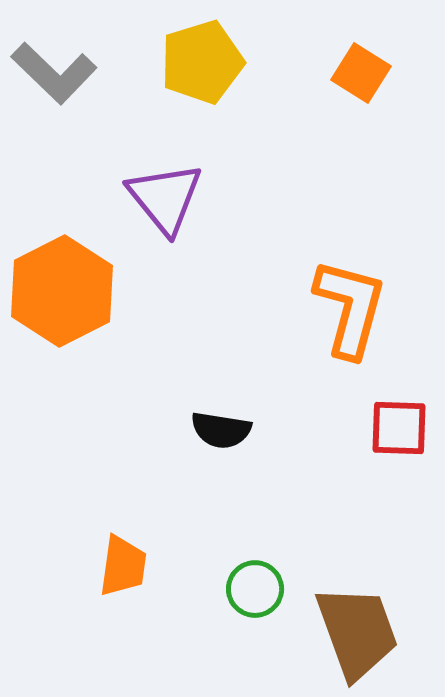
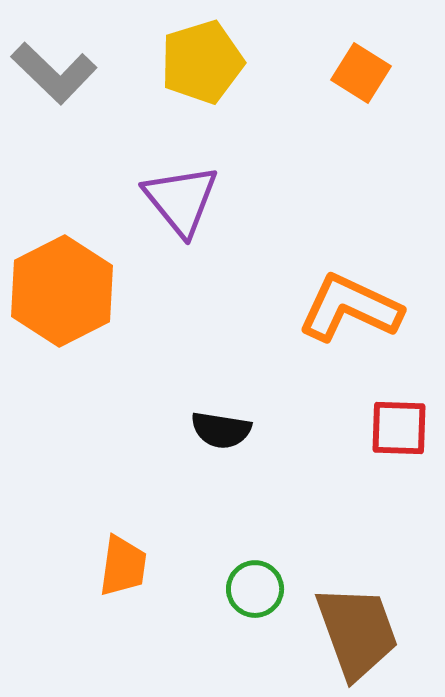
purple triangle: moved 16 px right, 2 px down
orange L-shape: rotated 80 degrees counterclockwise
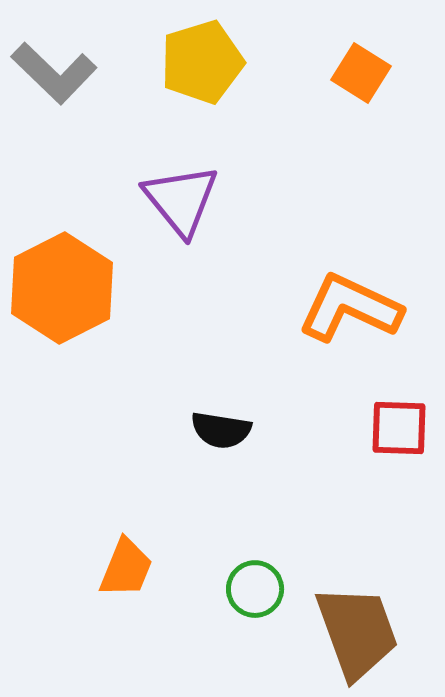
orange hexagon: moved 3 px up
orange trapezoid: moved 3 px right, 2 px down; rotated 14 degrees clockwise
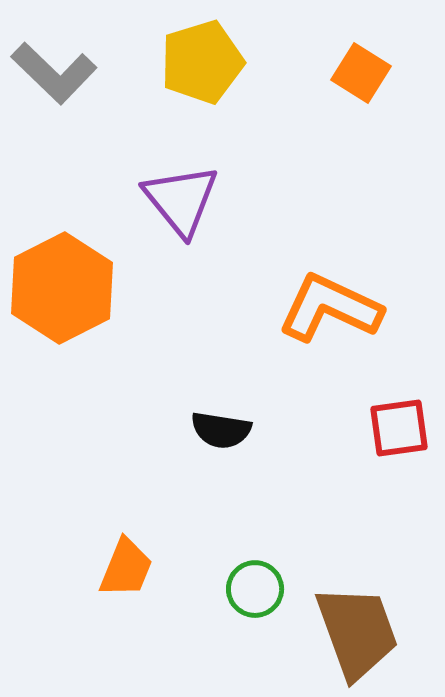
orange L-shape: moved 20 px left
red square: rotated 10 degrees counterclockwise
